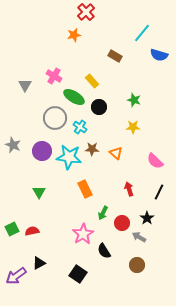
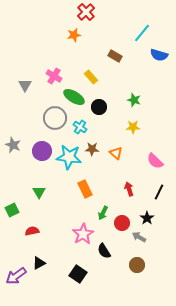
yellow rectangle: moved 1 px left, 4 px up
green square: moved 19 px up
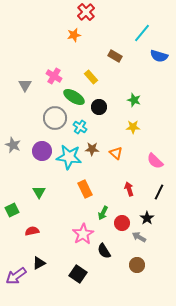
blue semicircle: moved 1 px down
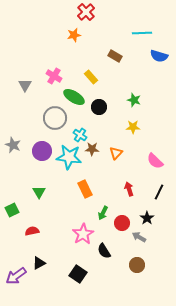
cyan line: rotated 48 degrees clockwise
cyan cross: moved 8 px down
orange triangle: rotated 32 degrees clockwise
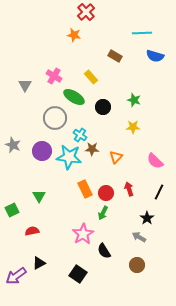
orange star: rotated 24 degrees clockwise
blue semicircle: moved 4 px left
black circle: moved 4 px right
orange triangle: moved 4 px down
green triangle: moved 4 px down
red circle: moved 16 px left, 30 px up
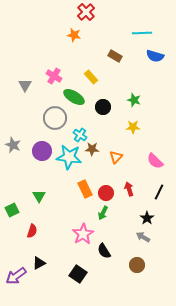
red semicircle: rotated 120 degrees clockwise
gray arrow: moved 4 px right
